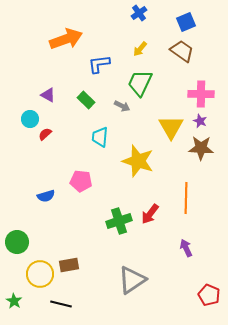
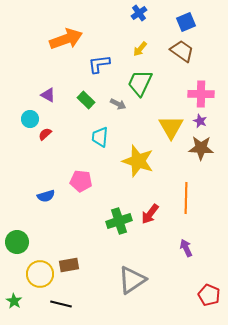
gray arrow: moved 4 px left, 2 px up
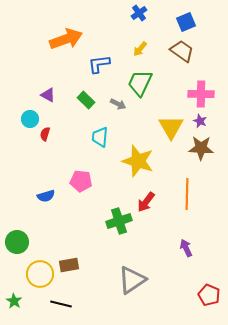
red semicircle: rotated 32 degrees counterclockwise
orange line: moved 1 px right, 4 px up
red arrow: moved 4 px left, 12 px up
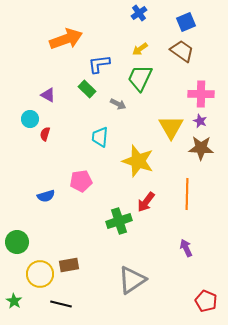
yellow arrow: rotated 14 degrees clockwise
green trapezoid: moved 5 px up
green rectangle: moved 1 px right, 11 px up
pink pentagon: rotated 15 degrees counterclockwise
red pentagon: moved 3 px left, 6 px down
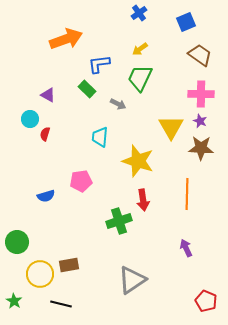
brown trapezoid: moved 18 px right, 4 px down
red arrow: moved 3 px left, 2 px up; rotated 45 degrees counterclockwise
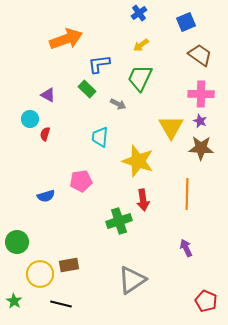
yellow arrow: moved 1 px right, 4 px up
